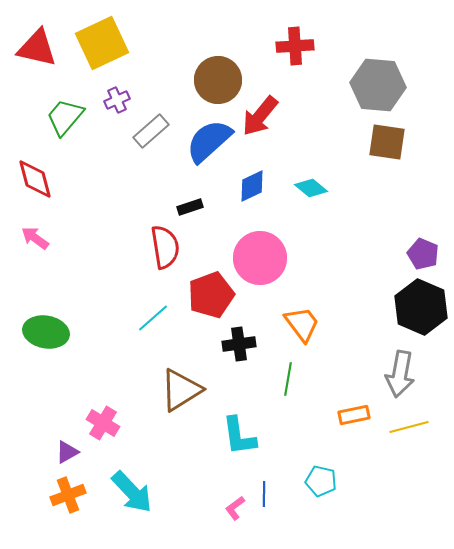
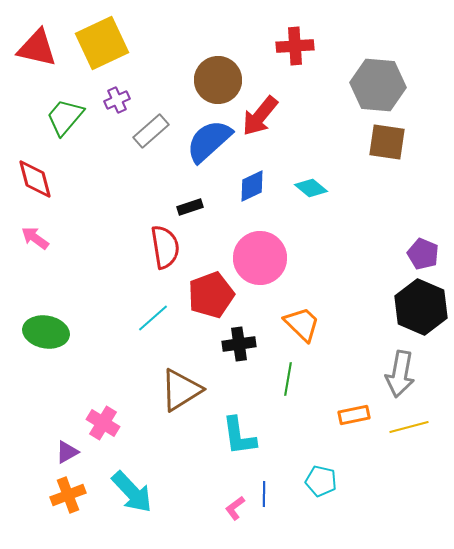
orange trapezoid: rotated 9 degrees counterclockwise
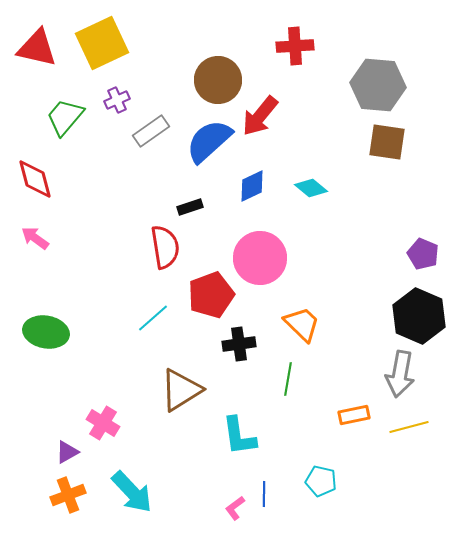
gray rectangle: rotated 6 degrees clockwise
black hexagon: moved 2 px left, 9 px down
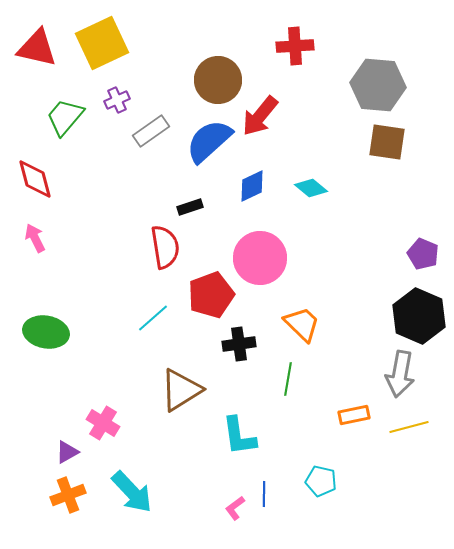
pink arrow: rotated 28 degrees clockwise
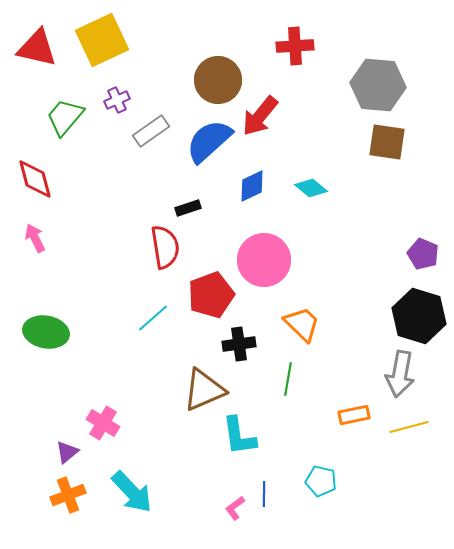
yellow square: moved 3 px up
black rectangle: moved 2 px left, 1 px down
pink circle: moved 4 px right, 2 px down
black hexagon: rotated 6 degrees counterclockwise
brown triangle: moved 23 px right; rotated 9 degrees clockwise
purple triangle: rotated 10 degrees counterclockwise
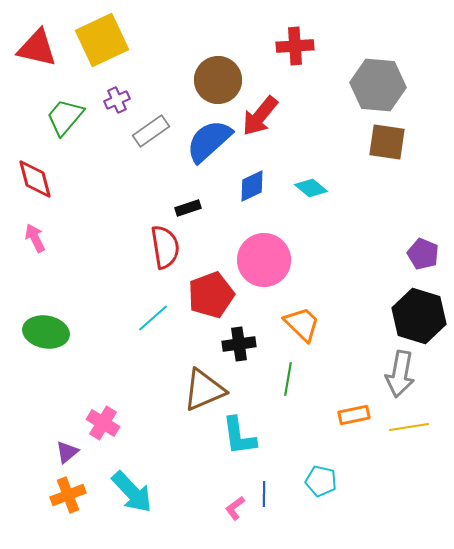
yellow line: rotated 6 degrees clockwise
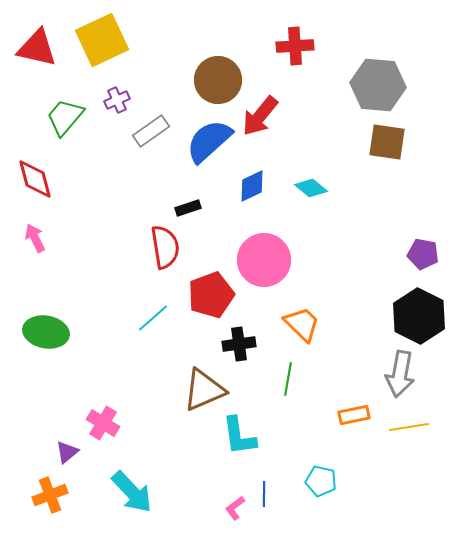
purple pentagon: rotated 12 degrees counterclockwise
black hexagon: rotated 10 degrees clockwise
orange cross: moved 18 px left
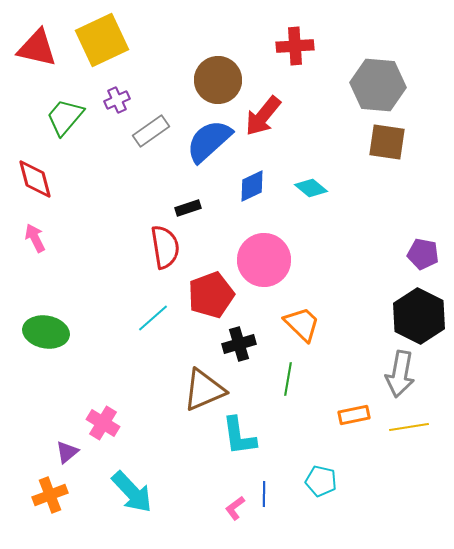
red arrow: moved 3 px right
black cross: rotated 8 degrees counterclockwise
